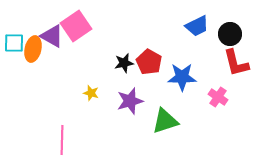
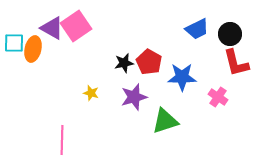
blue trapezoid: moved 3 px down
purple triangle: moved 8 px up
purple star: moved 4 px right, 4 px up
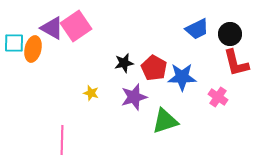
red pentagon: moved 5 px right, 6 px down
